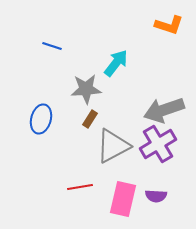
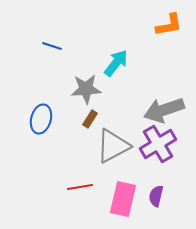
orange L-shape: rotated 28 degrees counterclockwise
purple semicircle: rotated 100 degrees clockwise
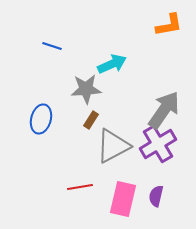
cyan arrow: moved 4 px left, 1 px down; rotated 28 degrees clockwise
gray arrow: rotated 144 degrees clockwise
brown rectangle: moved 1 px right, 1 px down
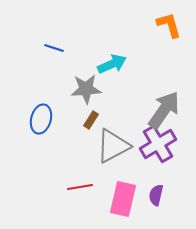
orange L-shape: rotated 96 degrees counterclockwise
blue line: moved 2 px right, 2 px down
purple semicircle: moved 1 px up
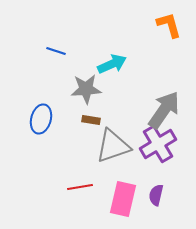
blue line: moved 2 px right, 3 px down
brown rectangle: rotated 66 degrees clockwise
gray triangle: rotated 9 degrees clockwise
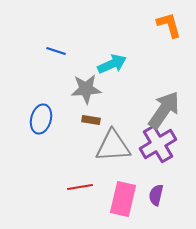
gray triangle: rotated 15 degrees clockwise
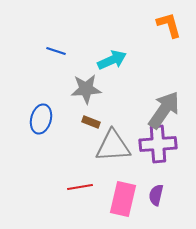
cyan arrow: moved 4 px up
brown rectangle: moved 2 px down; rotated 12 degrees clockwise
purple cross: rotated 27 degrees clockwise
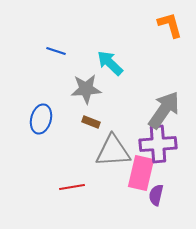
orange L-shape: moved 1 px right
cyan arrow: moved 2 px left, 3 px down; rotated 112 degrees counterclockwise
gray triangle: moved 5 px down
red line: moved 8 px left
pink rectangle: moved 18 px right, 26 px up
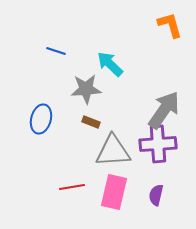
cyan arrow: moved 1 px down
pink rectangle: moved 27 px left, 19 px down
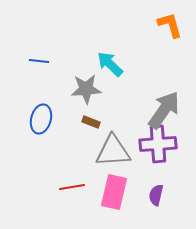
blue line: moved 17 px left, 10 px down; rotated 12 degrees counterclockwise
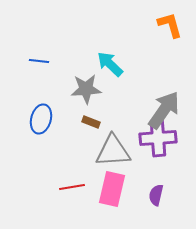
purple cross: moved 6 px up
pink rectangle: moved 2 px left, 3 px up
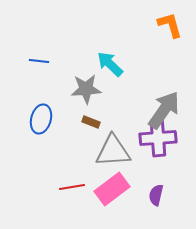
pink rectangle: rotated 40 degrees clockwise
